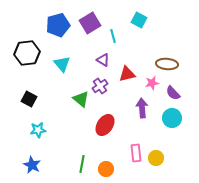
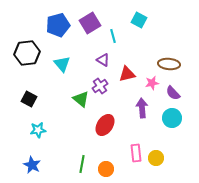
brown ellipse: moved 2 px right
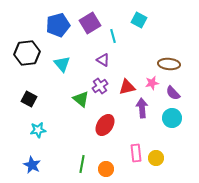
red triangle: moved 13 px down
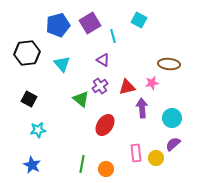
purple semicircle: moved 51 px down; rotated 91 degrees clockwise
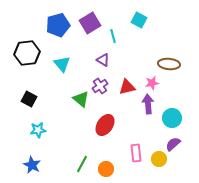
purple arrow: moved 6 px right, 4 px up
yellow circle: moved 3 px right, 1 px down
green line: rotated 18 degrees clockwise
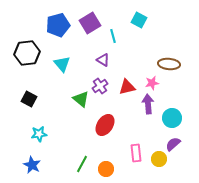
cyan star: moved 1 px right, 4 px down
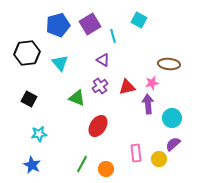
purple square: moved 1 px down
cyan triangle: moved 2 px left, 1 px up
green triangle: moved 4 px left, 1 px up; rotated 18 degrees counterclockwise
red ellipse: moved 7 px left, 1 px down
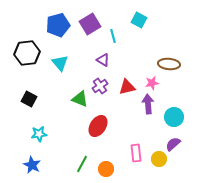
green triangle: moved 3 px right, 1 px down
cyan circle: moved 2 px right, 1 px up
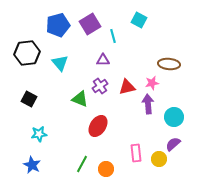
purple triangle: rotated 32 degrees counterclockwise
